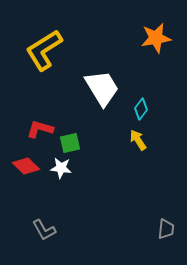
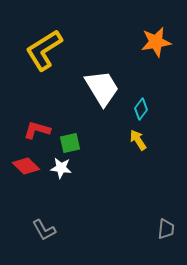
orange star: moved 4 px down
red L-shape: moved 3 px left, 1 px down
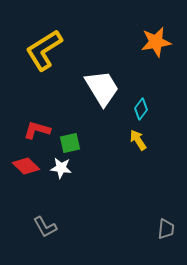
gray L-shape: moved 1 px right, 3 px up
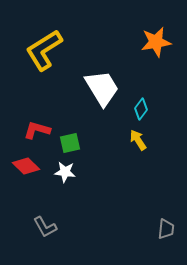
white star: moved 4 px right, 4 px down
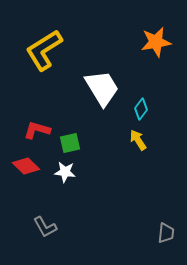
gray trapezoid: moved 4 px down
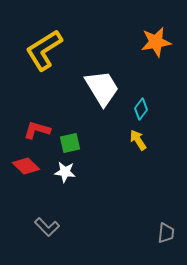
gray L-shape: moved 2 px right; rotated 15 degrees counterclockwise
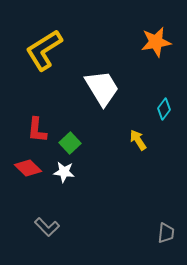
cyan diamond: moved 23 px right
red L-shape: rotated 100 degrees counterclockwise
green square: rotated 30 degrees counterclockwise
red diamond: moved 2 px right, 2 px down
white star: moved 1 px left
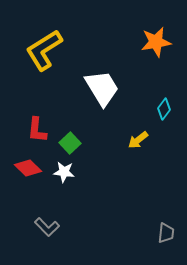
yellow arrow: rotated 95 degrees counterclockwise
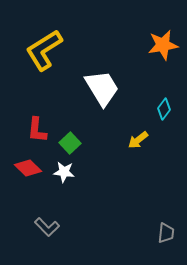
orange star: moved 7 px right, 3 px down
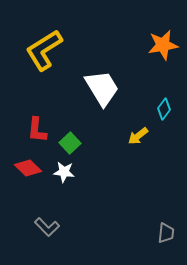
yellow arrow: moved 4 px up
